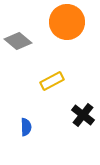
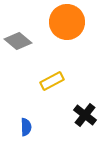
black cross: moved 2 px right
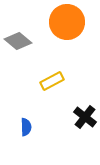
black cross: moved 2 px down
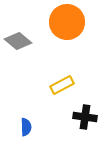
yellow rectangle: moved 10 px right, 4 px down
black cross: rotated 30 degrees counterclockwise
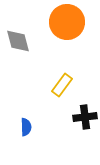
gray diamond: rotated 36 degrees clockwise
yellow rectangle: rotated 25 degrees counterclockwise
black cross: rotated 15 degrees counterclockwise
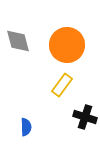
orange circle: moved 23 px down
black cross: rotated 25 degrees clockwise
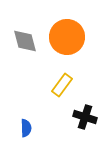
gray diamond: moved 7 px right
orange circle: moved 8 px up
blue semicircle: moved 1 px down
